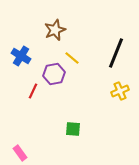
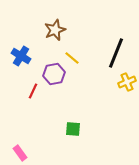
yellow cross: moved 7 px right, 9 px up
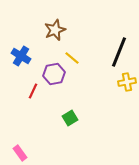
black line: moved 3 px right, 1 px up
yellow cross: rotated 12 degrees clockwise
green square: moved 3 px left, 11 px up; rotated 35 degrees counterclockwise
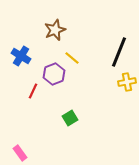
purple hexagon: rotated 10 degrees counterclockwise
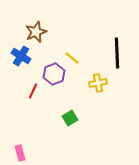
brown star: moved 19 px left, 2 px down
black line: moved 2 px left, 1 px down; rotated 24 degrees counterclockwise
yellow cross: moved 29 px left, 1 px down
pink rectangle: rotated 21 degrees clockwise
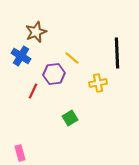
purple hexagon: rotated 15 degrees clockwise
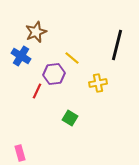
black line: moved 8 px up; rotated 16 degrees clockwise
red line: moved 4 px right
green square: rotated 28 degrees counterclockwise
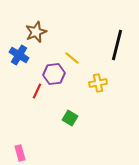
blue cross: moved 2 px left, 1 px up
